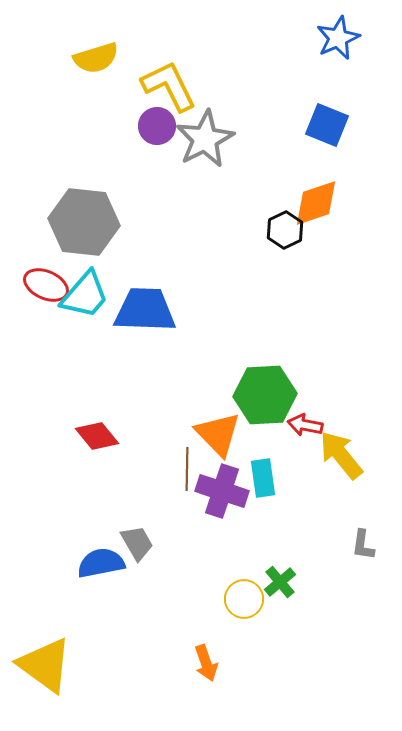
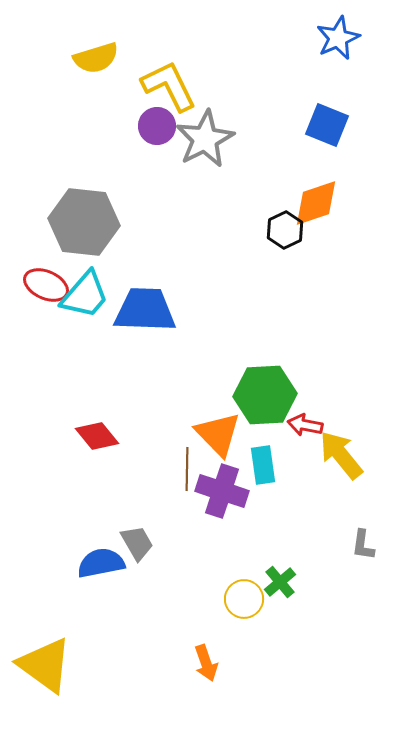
cyan rectangle: moved 13 px up
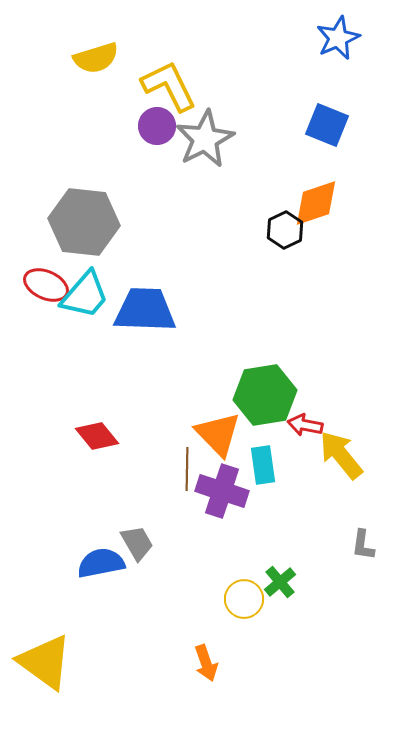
green hexagon: rotated 6 degrees counterclockwise
yellow triangle: moved 3 px up
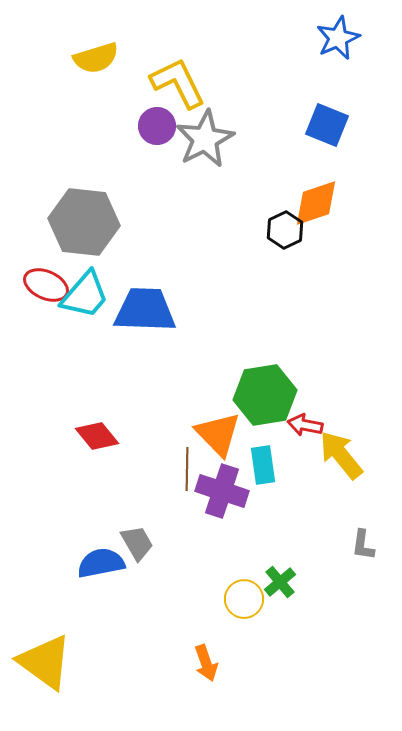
yellow L-shape: moved 9 px right, 3 px up
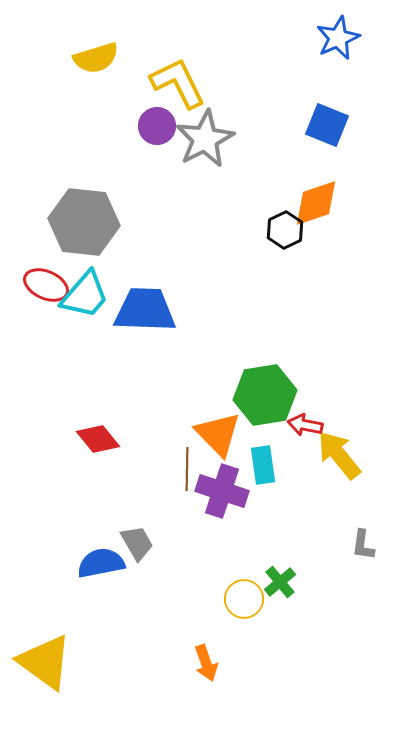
red diamond: moved 1 px right, 3 px down
yellow arrow: moved 2 px left
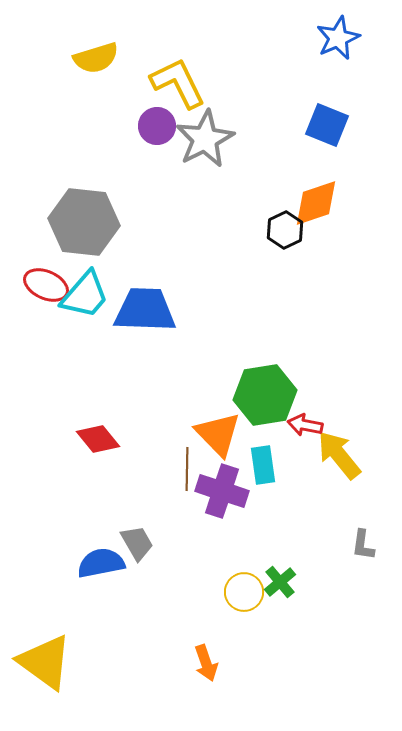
yellow circle: moved 7 px up
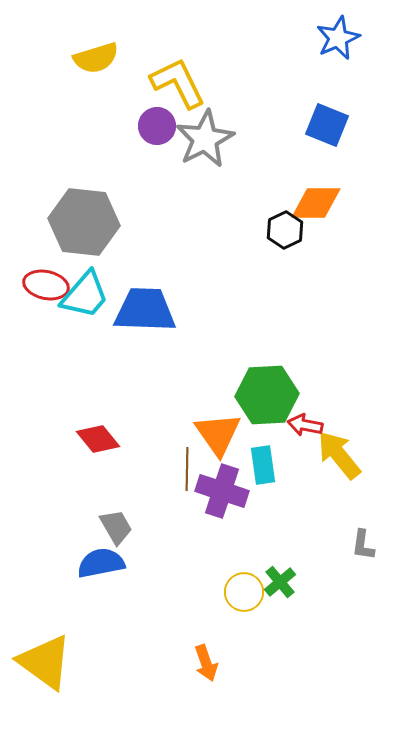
orange diamond: rotated 18 degrees clockwise
red ellipse: rotated 12 degrees counterclockwise
green hexagon: moved 2 px right; rotated 6 degrees clockwise
orange triangle: rotated 9 degrees clockwise
gray trapezoid: moved 21 px left, 16 px up
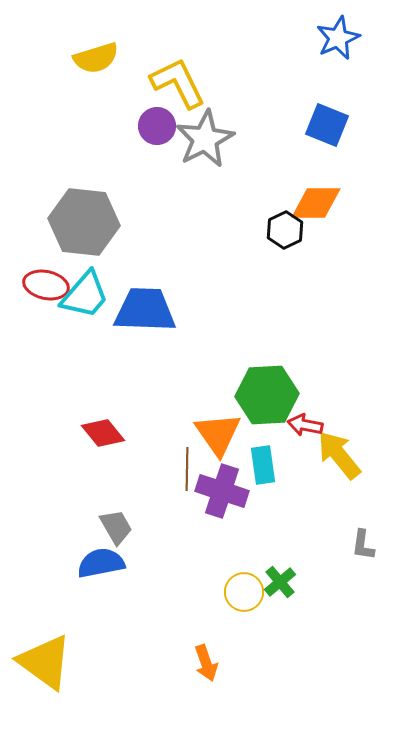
red diamond: moved 5 px right, 6 px up
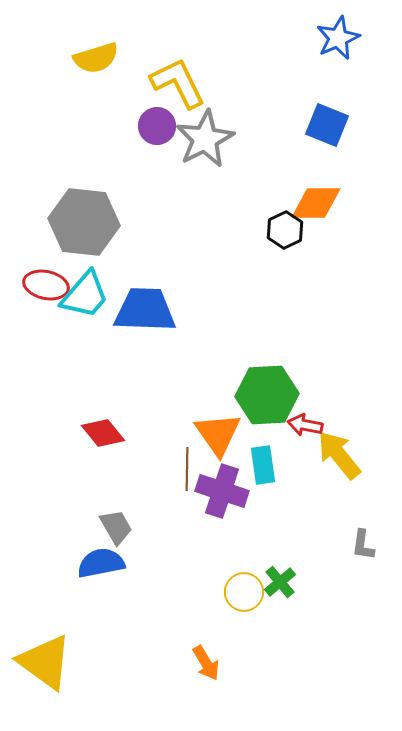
orange arrow: rotated 12 degrees counterclockwise
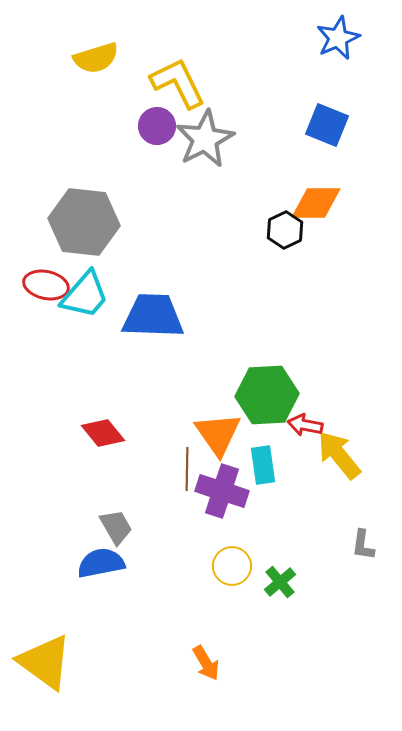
blue trapezoid: moved 8 px right, 6 px down
yellow circle: moved 12 px left, 26 px up
